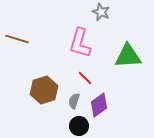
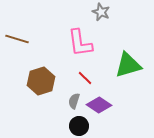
pink L-shape: rotated 24 degrees counterclockwise
green triangle: moved 9 px down; rotated 12 degrees counterclockwise
brown hexagon: moved 3 px left, 9 px up
purple diamond: rotated 70 degrees clockwise
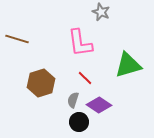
brown hexagon: moved 2 px down
gray semicircle: moved 1 px left, 1 px up
black circle: moved 4 px up
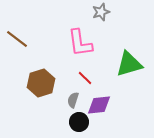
gray star: rotated 30 degrees clockwise
brown line: rotated 20 degrees clockwise
green triangle: moved 1 px right, 1 px up
purple diamond: rotated 40 degrees counterclockwise
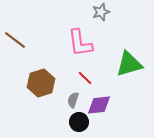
brown line: moved 2 px left, 1 px down
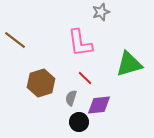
gray semicircle: moved 2 px left, 2 px up
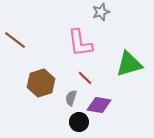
purple diamond: rotated 15 degrees clockwise
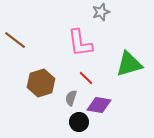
red line: moved 1 px right
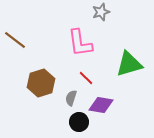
purple diamond: moved 2 px right
